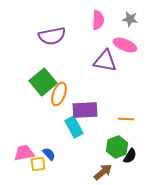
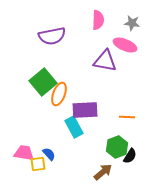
gray star: moved 2 px right, 4 px down
orange line: moved 1 px right, 2 px up
pink trapezoid: rotated 20 degrees clockwise
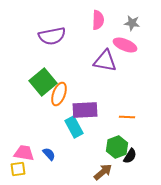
yellow square: moved 20 px left, 5 px down
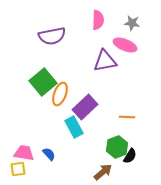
purple triangle: rotated 20 degrees counterclockwise
orange ellipse: moved 1 px right
purple rectangle: moved 3 px up; rotated 40 degrees counterclockwise
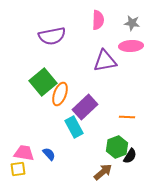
pink ellipse: moved 6 px right, 1 px down; rotated 25 degrees counterclockwise
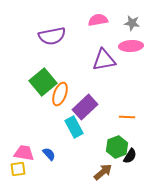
pink semicircle: rotated 102 degrees counterclockwise
purple triangle: moved 1 px left, 1 px up
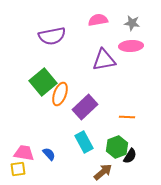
cyan rectangle: moved 10 px right, 15 px down
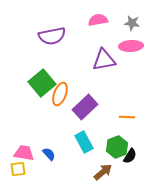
green square: moved 1 px left, 1 px down
